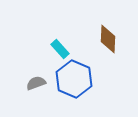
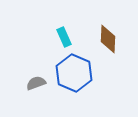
cyan rectangle: moved 4 px right, 12 px up; rotated 18 degrees clockwise
blue hexagon: moved 6 px up
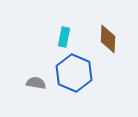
cyan rectangle: rotated 36 degrees clockwise
gray semicircle: rotated 30 degrees clockwise
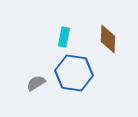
blue hexagon: rotated 15 degrees counterclockwise
gray semicircle: rotated 42 degrees counterclockwise
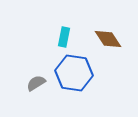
brown diamond: rotated 36 degrees counterclockwise
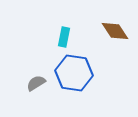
brown diamond: moved 7 px right, 8 px up
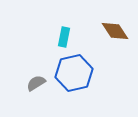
blue hexagon: rotated 21 degrees counterclockwise
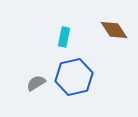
brown diamond: moved 1 px left, 1 px up
blue hexagon: moved 4 px down
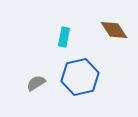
blue hexagon: moved 6 px right
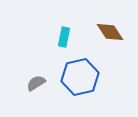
brown diamond: moved 4 px left, 2 px down
